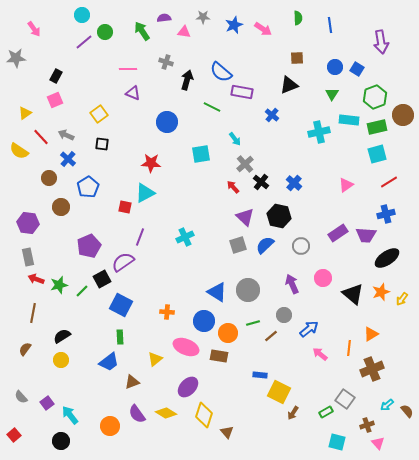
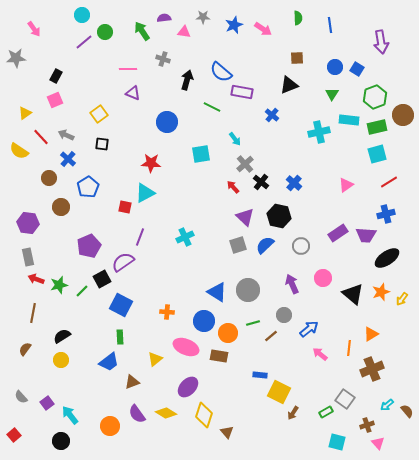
gray cross at (166, 62): moved 3 px left, 3 px up
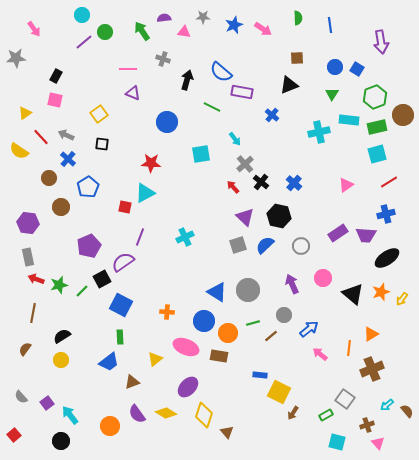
pink square at (55, 100): rotated 35 degrees clockwise
green rectangle at (326, 412): moved 3 px down
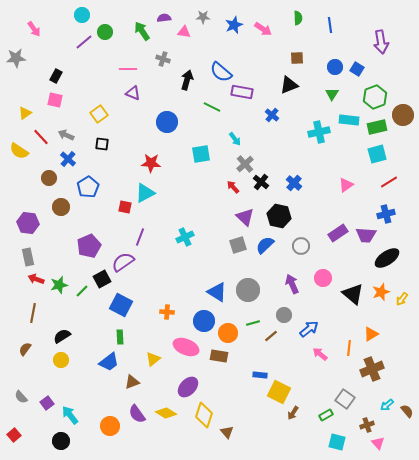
yellow triangle at (155, 359): moved 2 px left
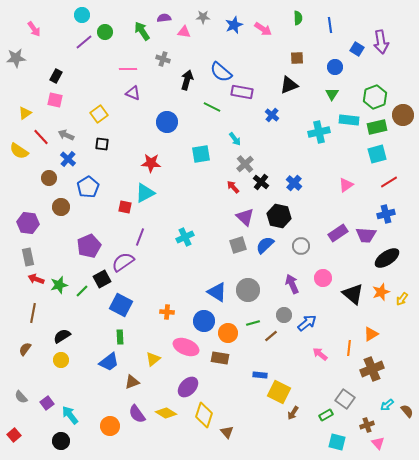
blue square at (357, 69): moved 20 px up
blue arrow at (309, 329): moved 2 px left, 6 px up
brown rectangle at (219, 356): moved 1 px right, 2 px down
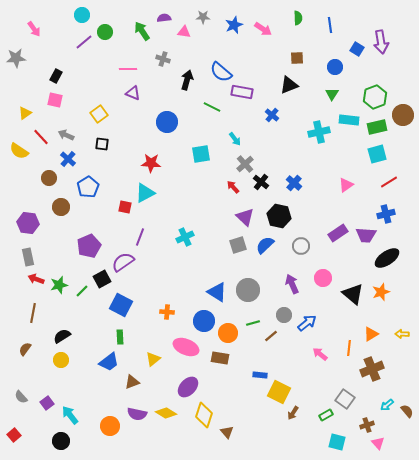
yellow arrow at (402, 299): moved 35 px down; rotated 56 degrees clockwise
purple semicircle at (137, 414): rotated 42 degrees counterclockwise
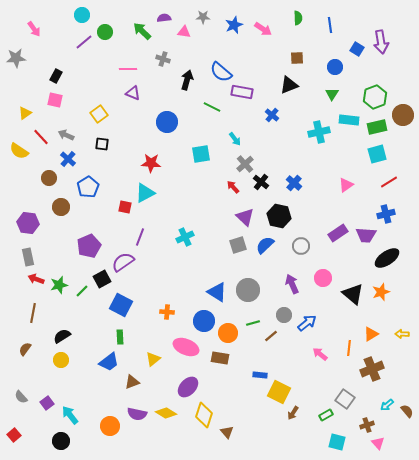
green arrow at (142, 31): rotated 12 degrees counterclockwise
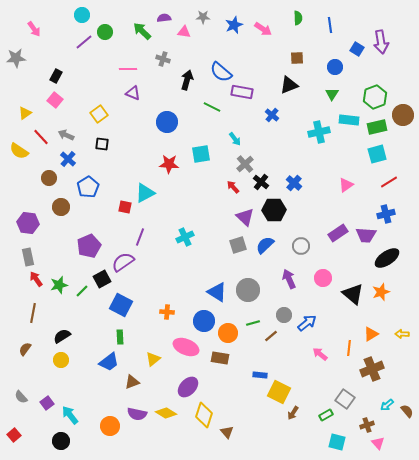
pink square at (55, 100): rotated 28 degrees clockwise
red star at (151, 163): moved 18 px right, 1 px down
black hexagon at (279, 216): moved 5 px left, 6 px up; rotated 15 degrees counterclockwise
red arrow at (36, 279): rotated 35 degrees clockwise
purple arrow at (292, 284): moved 3 px left, 5 px up
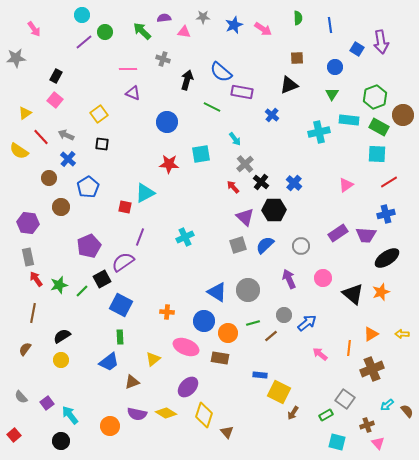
green rectangle at (377, 127): moved 2 px right; rotated 42 degrees clockwise
cyan square at (377, 154): rotated 18 degrees clockwise
